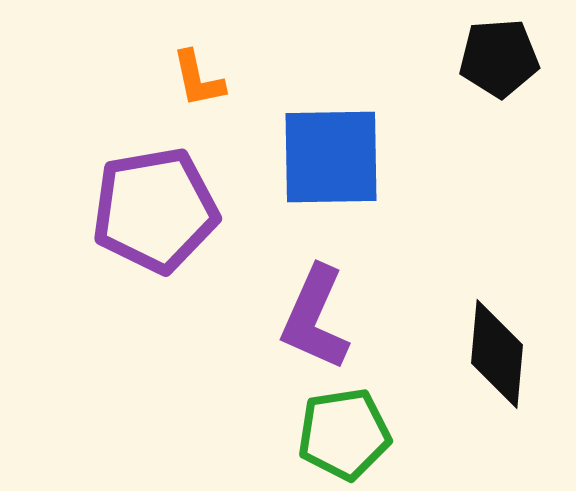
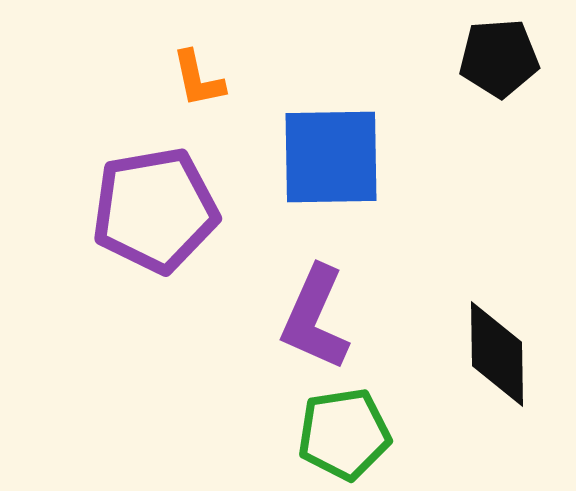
black diamond: rotated 6 degrees counterclockwise
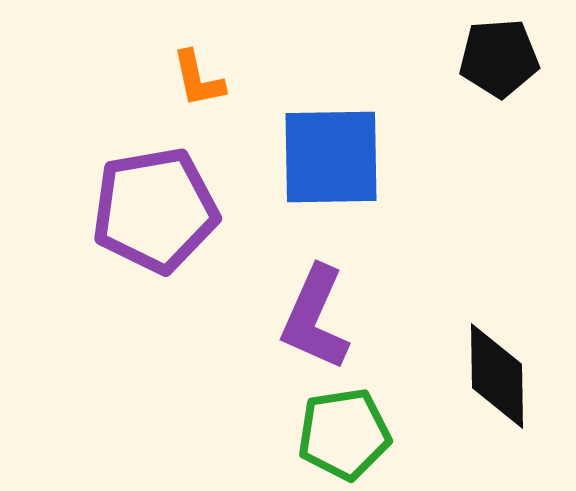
black diamond: moved 22 px down
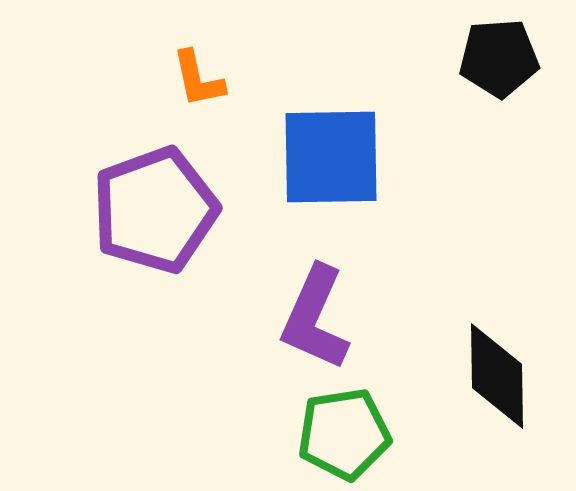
purple pentagon: rotated 10 degrees counterclockwise
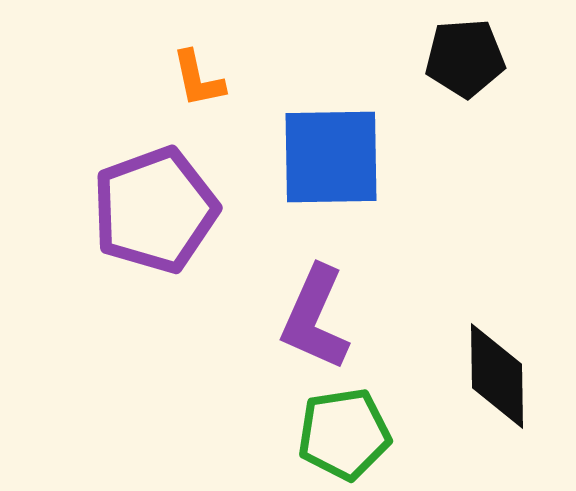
black pentagon: moved 34 px left
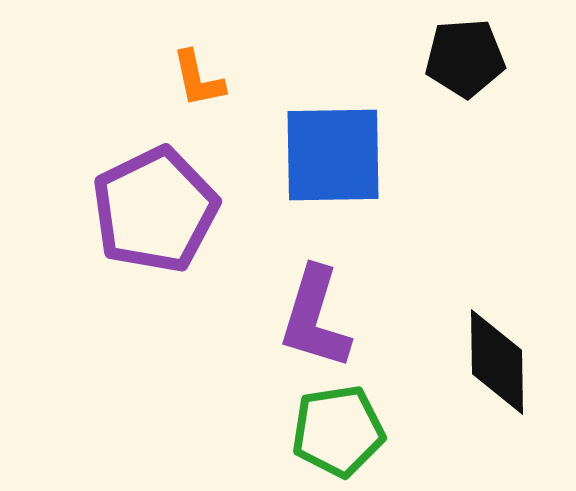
blue square: moved 2 px right, 2 px up
purple pentagon: rotated 6 degrees counterclockwise
purple L-shape: rotated 7 degrees counterclockwise
black diamond: moved 14 px up
green pentagon: moved 6 px left, 3 px up
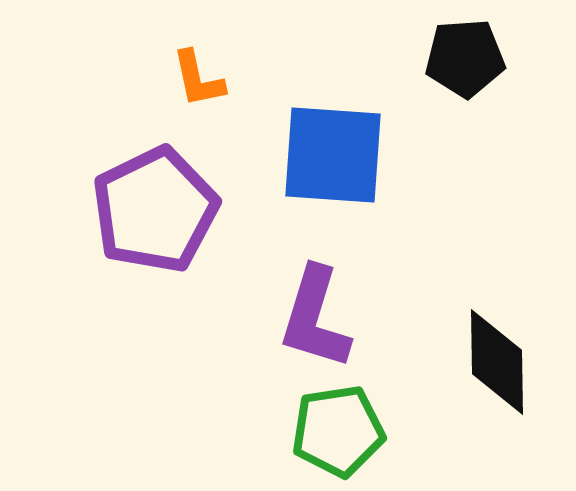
blue square: rotated 5 degrees clockwise
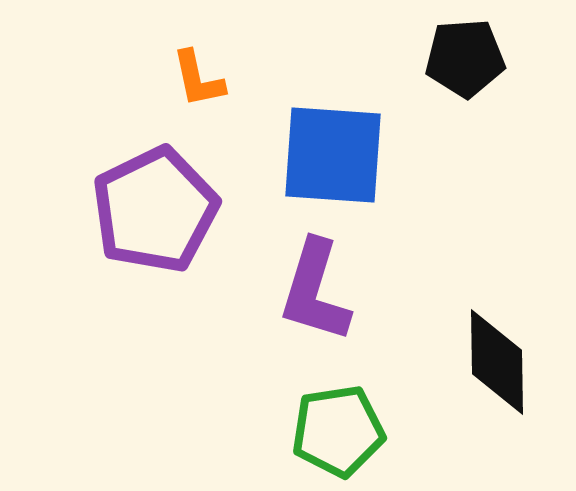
purple L-shape: moved 27 px up
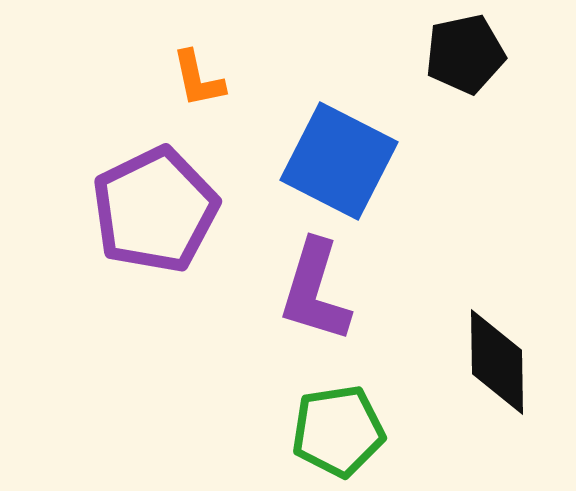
black pentagon: moved 4 px up; rotated 8 degrees counterclockwise
blue square: moved 6 px right, 6 px down; rotated 23 degrees clockwise
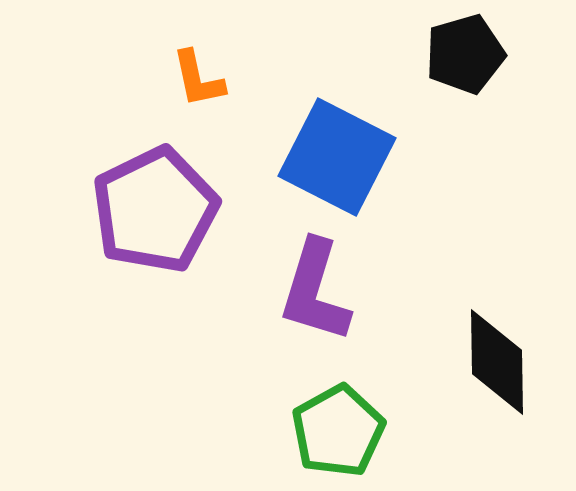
black pentagon: rotated 4 degrees counterclockwise
blue square: moved 2 px left, 4 px up
green pentagon: rotated 20 degrees counterclockwise
